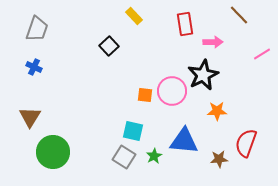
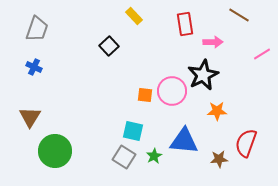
brown line: rotated 15 degrees counterclockwise
green circle: moved 2 px right, 1 px up
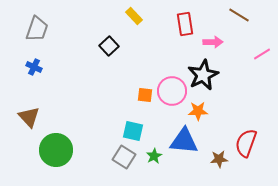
orange star: moved 19 px left
brown triangle: moved 1 px left; rotated 15 degrees counterclockwise
green circle: moved 1 px right, 1 px up
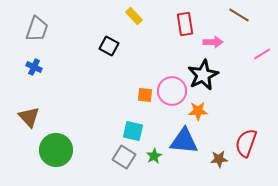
black square: rotated 18 degrees counterclockwise
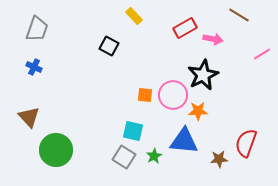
red rectangle: moved 4 px down; rotated 70 degrees clockwise
pink arrow: moved 3 px up; rotated 12 degrees clockwise
pink circle: moved 1 px right, 4 px down
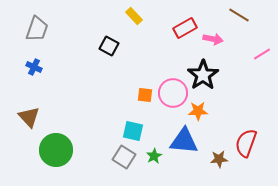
black star: rotated 8 degrees counterclockwise
pink circle: moved 2 px up
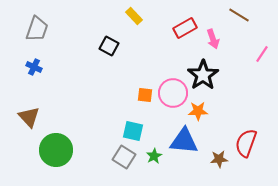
pink arrow: rotated 60 degrees clockwise
pink line: rotated 24 degrees counterclockwise
